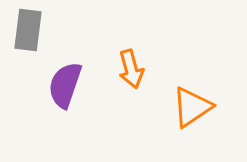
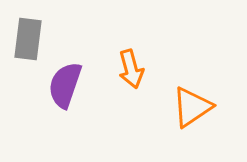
gray rectangle: moved 9 px down
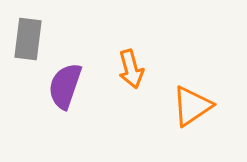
purple semicircle: moved 1 px down
orange triangle: moved 1 px up
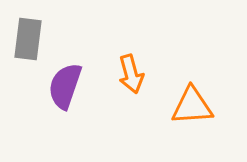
orange arrow: moved 5 px down
orange triangle: rotated 30 degrees clockwise
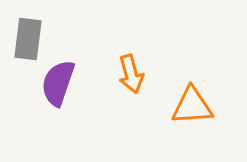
purple semicircle: moved 7 px left, 3 px up
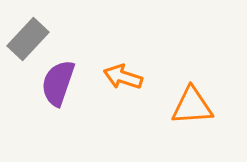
gray rectangle: rotated 36 degrees clockwise
orange arrow: moved 8 px left, 3 px down; rotated 123 degrees clockwise
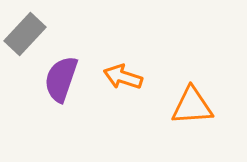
gray rectangle: moved 3 px left, 5 px up
purple semicircle: moved 3 px right, 4 px up
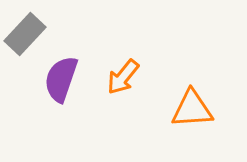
orange arrow: rotated 69 degrees counterclockwise
orange triangle: moved 3 px down
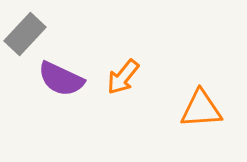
purple semicircle: rotated 84 degrees counterclockwise
orange triangle: moved 9 px right
